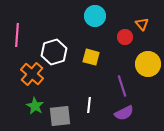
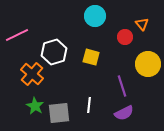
pink line: rotated 60 degrees clockwise
gray square: moved 1 px left, 3 px up
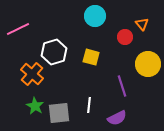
pink line: moved 1 px right, 6 px up
purple semicircle: moved 7 px left, 5 px down
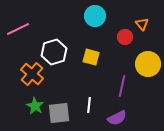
purple line: rotated 30 degrees clockwise
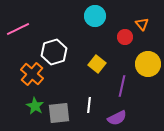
yellow square: moved 6 px right, 7 px down; rotated 24 degrees clockwise
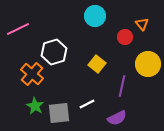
white line: moved 2 px left, 1 px up; rotated 56 degrees clockwise
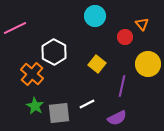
pink line: moved 3 px left, 1 px up
white hexagon: rotated 15 degrees counterclockwise
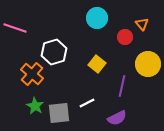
cyan circle: moved 2 px right, 2 px down
pink line: rotated 45 degrees clockwise
white hexagon: rotated 15 degrees clockwise
white line: moved 1 px up
